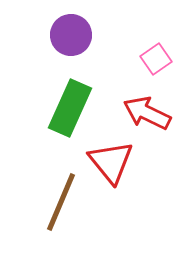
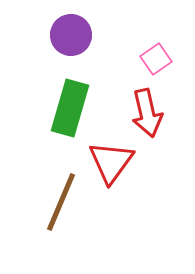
green rectangle: rotated 8 degrees counterclockwise
red arrow: rotated 129 degrees counterclockwise
red triangle: rotated 15 degrees clockwise
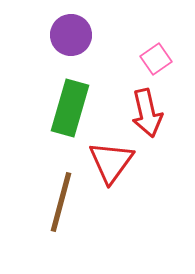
brown line: rotated 8 degrees counterclockwise
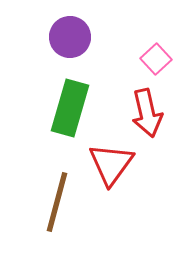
purple circle: moved 1 px left, 2 px down
pink square: rotated 8 degrees counterclockwise
red triangle: moved 2 px down
brown line: moved 4 px left
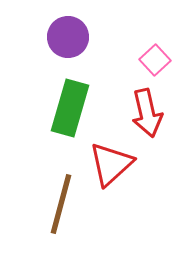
purple circle: moved 2 px left
pink square: moved 1 px left, 1 px down
red triangle: rotated 12 degrees clockwise
brown line: moved 4 px right, 2 px down
